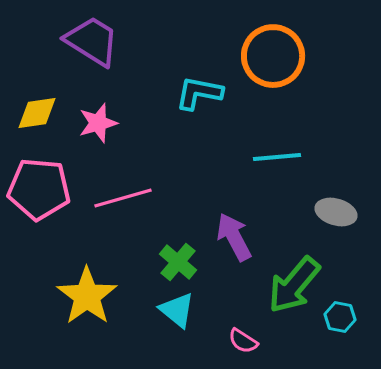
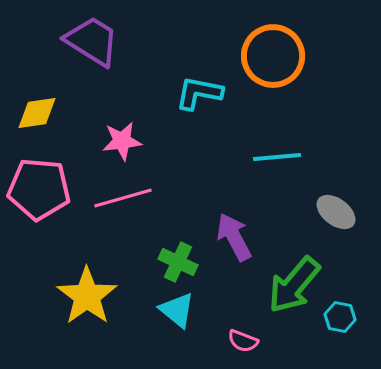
pink star: moved 24 px right, 18 px down; rotated 9 degrees clockwise
gray ellipse: rotated 21 degrees clockwise
green cross: rotated 15 degrees counterclockwise
pink semicircle: rotated 12 degrees counterclockwise
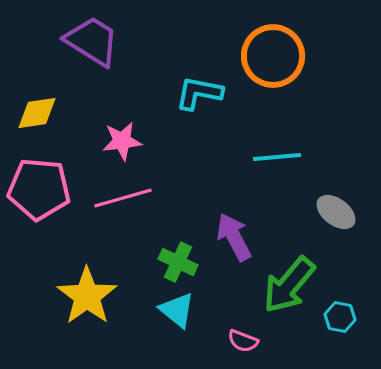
green arrow: moved 5 px left
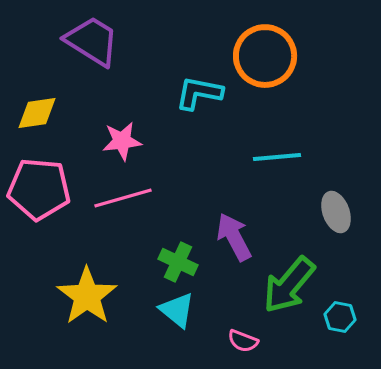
orange circle: moved 8 px left
gray ellipse: rotated 33 degrees clockwise
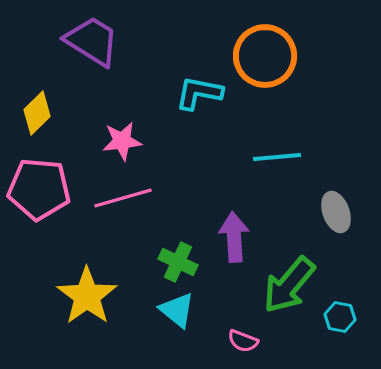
yellow diamond: rotated 36 degrees counterclockwise
purple arrow: rotated 24 degrees clockwise
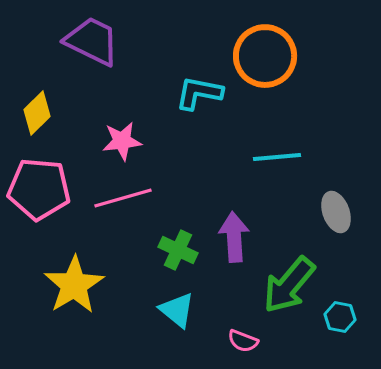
purple trapezoid: rotated 6 degrees counterclockwise
green cross: moved 12 px up
yellow star: moved 13 px left, 11 px up; rotated 4 degrees clockwise
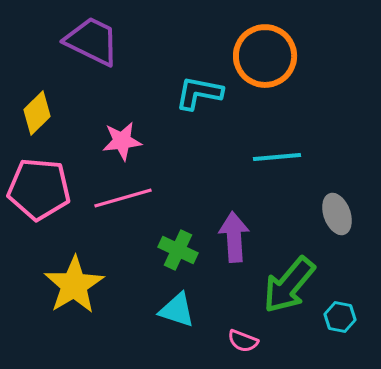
gray ellipse: moved 1 px right, 2 px down
cyan triangle: rotated 21 degrees counterclockwise
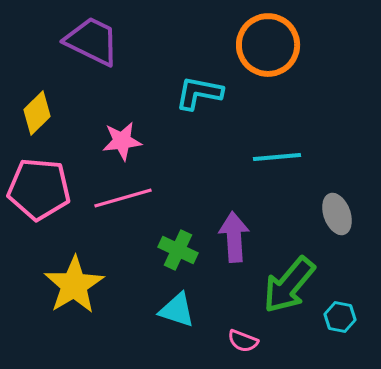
orange circle: moved 3 px right, 11 px up
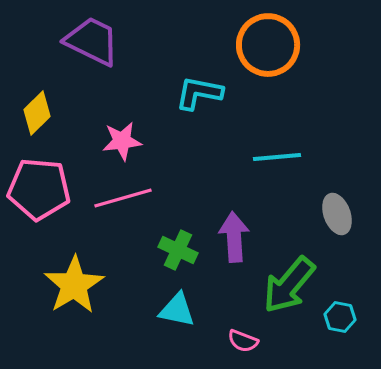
cyan triangle: rotated 6 degrees counterclockwise
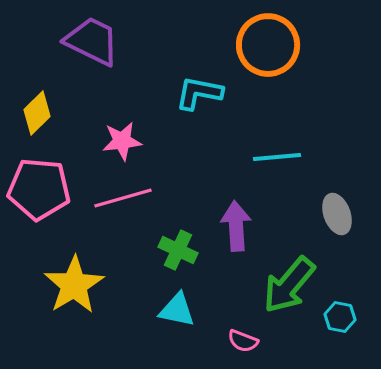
purple arrow: moved 2 px right, 11 px up
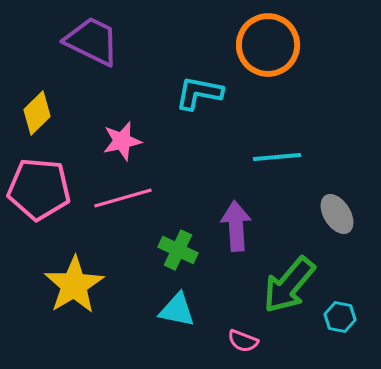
pink star: rotated 6 degrees counterclockwise
gray ellipse: rotated 12 degrees counterclockwise
